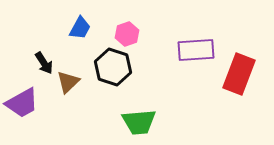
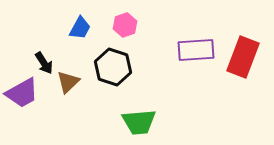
pink hexagon: moved 2 px left, 9 px up
red rectangle: moved 4 px right, 17 px up
purple trapezoid: moved 10 px up
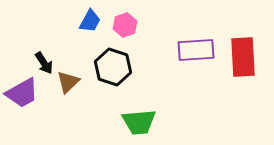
blue trapezoid: moved 10 px right, 7 px up
red rectangle: rotated 24 degrees counterclockwise
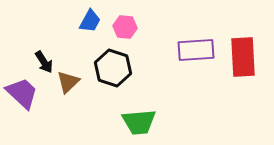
pink hexagon: moved 2 px down; rotated 25 degrees clockwise
black arrow: moved 1 px up
black hexagon: moved 1 px down
purple trapezoid: rotated 108 degrees counterclockwise
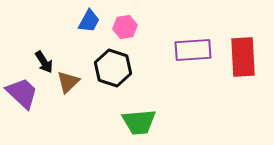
blue trapezoid: moved 1 px left
pink hexagon: rotated 15 degrees counterclockwise
purple rectangle: moved 3 px left
